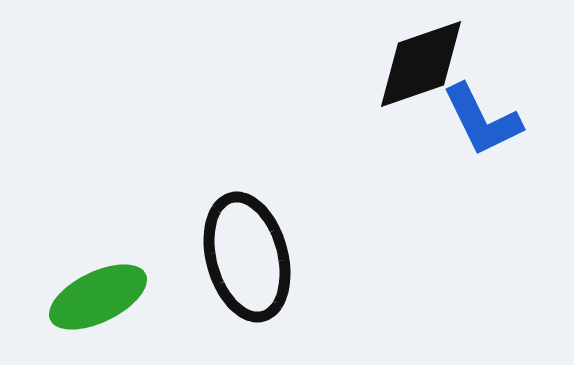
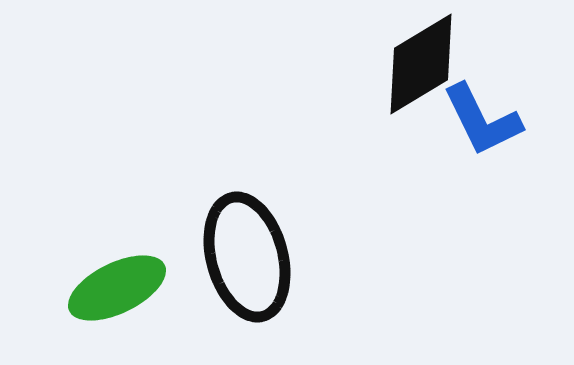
black diamond: rotated 12 degrees counterclockwise
green ellipse: moved 19 px right, 9 px up
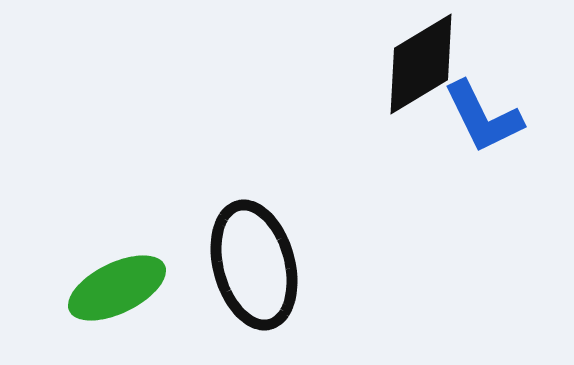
blue L-shape: moved 1 px right, 3 px up
black ellipse: moved 7 px right, 8 px down
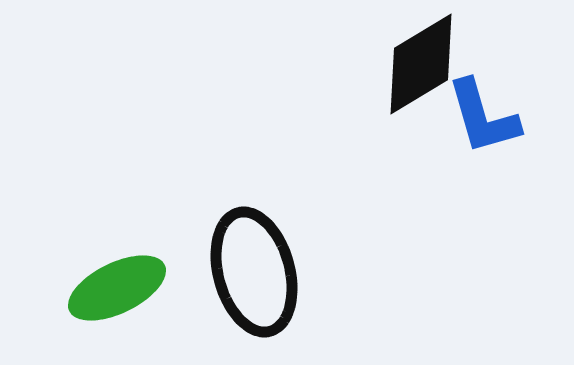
blue L-shape: rotated 10 degrees clockwise
black ellipse: moved 7 px down
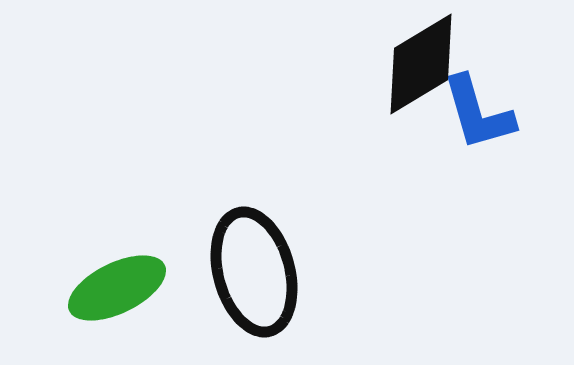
blue L-shape: moved 5 px left, 4 px up
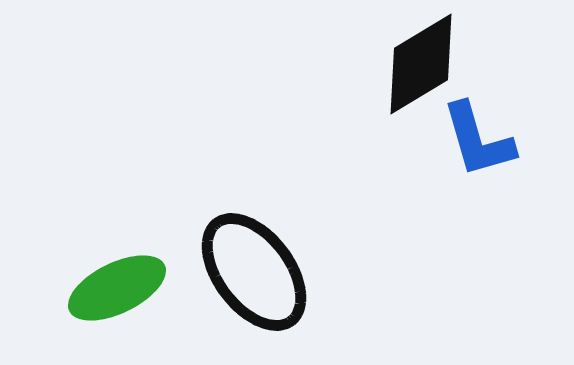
blue L-shape: moved 27 px down
black ellipse: rotated 22 degrees counterclockwise
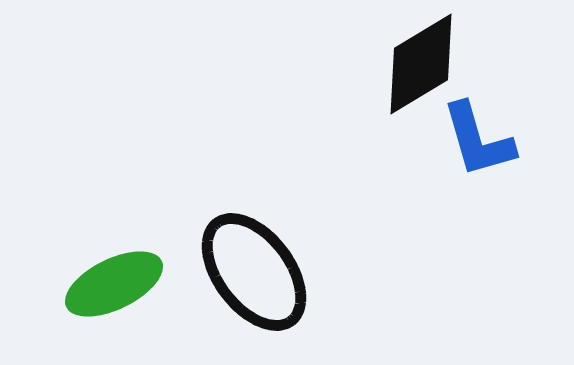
green ellipse: moved 3 px left, 4 px up
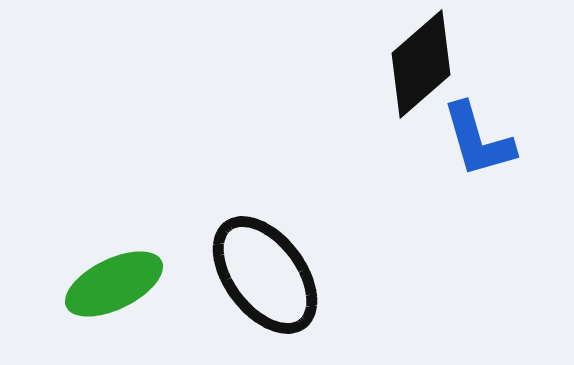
black diamond: rotated 10 degrees counterclockwise
black ellipse: moved 11 px right, 3 px down
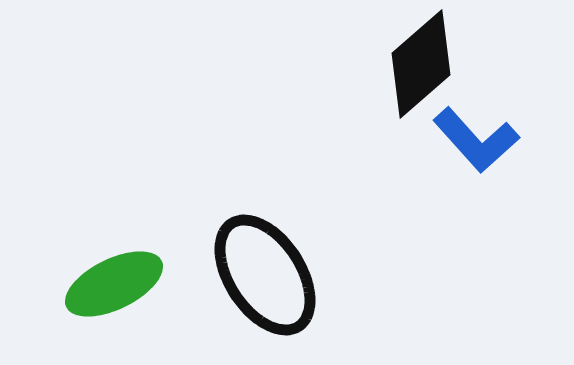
blue L-shape: moved 2 px left; rotated 26 degrees counterclockwise
black ellipse: rotated 4 degrees clockwise
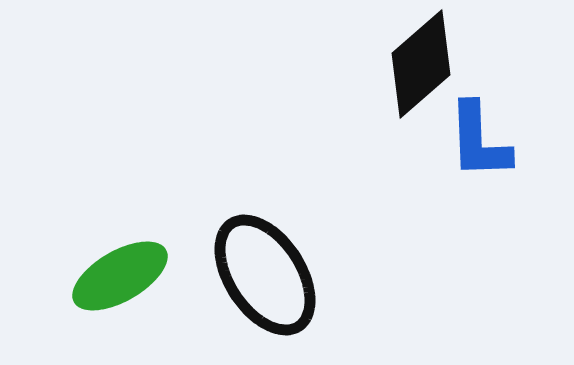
blue L-shape: moved 3 px right, 1 px down; rotated 40 degrees clockwise
green ellipse: moved 6 px right, 8 px up; rotated 4 degrees counterclockwise
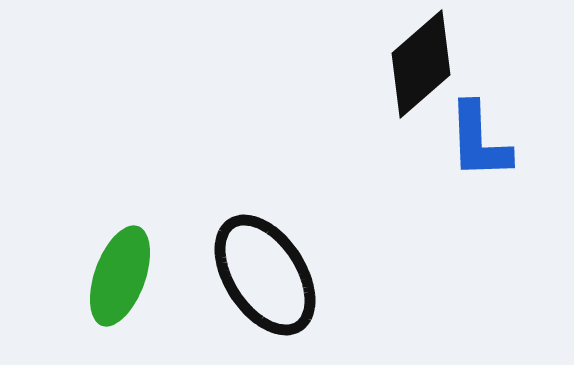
green ellipse: rotated 40 degrees counterclockwise
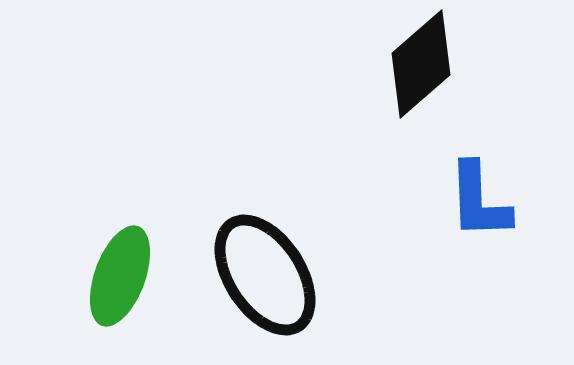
blue L-shape: moved 60 px down
